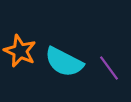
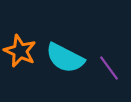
cyan semicircle: moved 1 px right, 4 px up
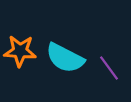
orange star: rotated 20 degrees counterclockwise
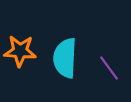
cyan semicircle: rotated 66 degrees clockwise
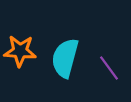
cyan semicircle: rotated 12 degrees clockwise
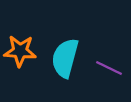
purple line: rotated 28 degrees counterclockwise
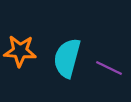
cyan semicircle: moved 2 px right
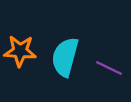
cyan semicircle: moved 2 px left, 1 px up
